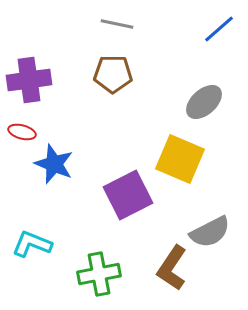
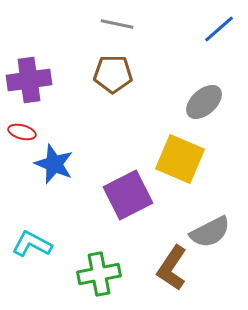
cyan L-shape: rotated 6 degrees clockwise
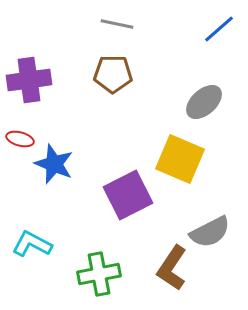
red ellipse: moved 2 px left, 7 px down
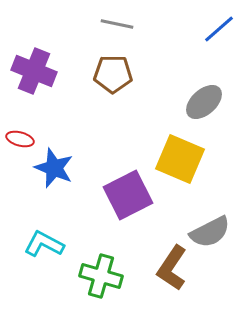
purple cross: moved 5 px right, 9 px up; rotated 30 degrees clockwise
blue star: moved 4 px down
cyan L-shape: moved 12 px right
green cross: moved 2 px right, 2 px down; rotated 27 degrees clockwise
